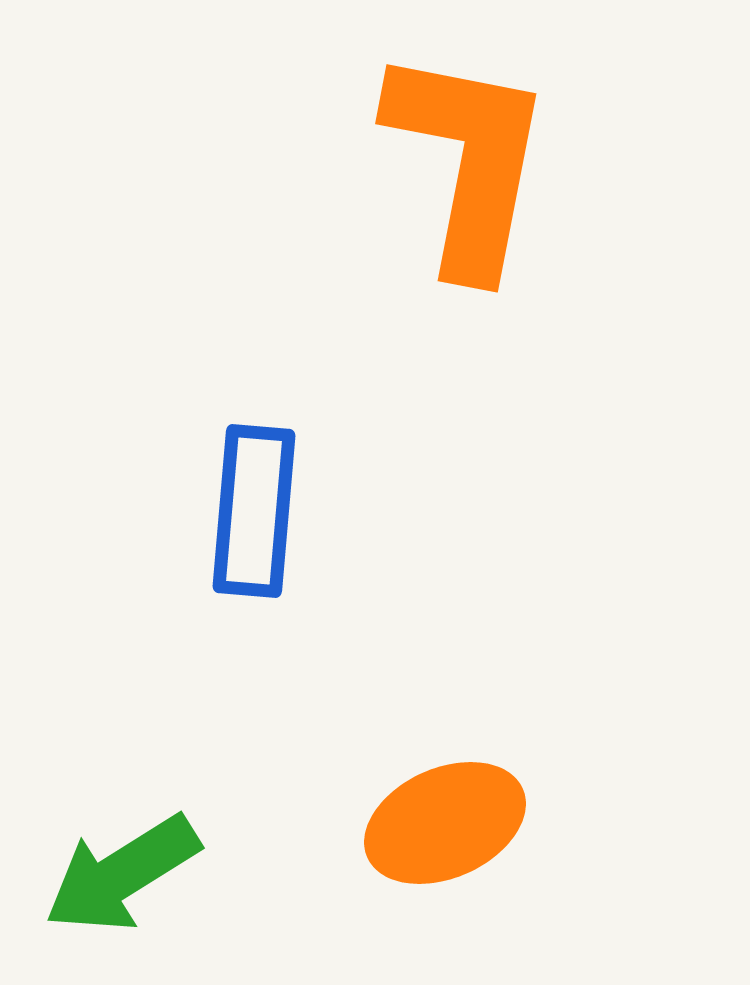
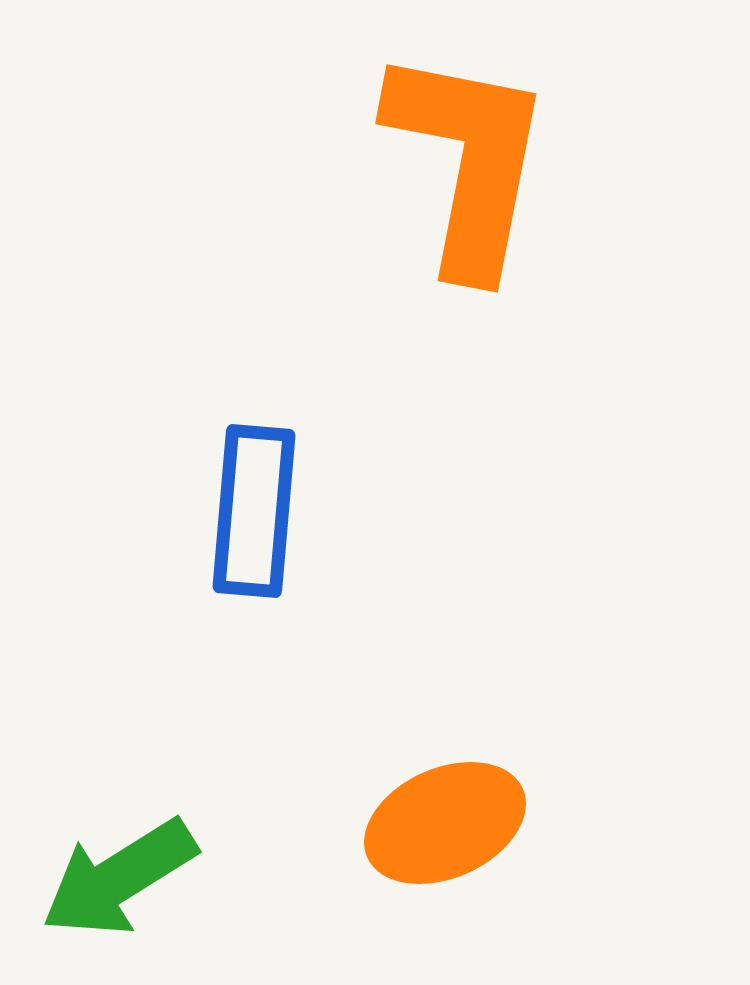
green arrow: moved 3 px left, 4 px down
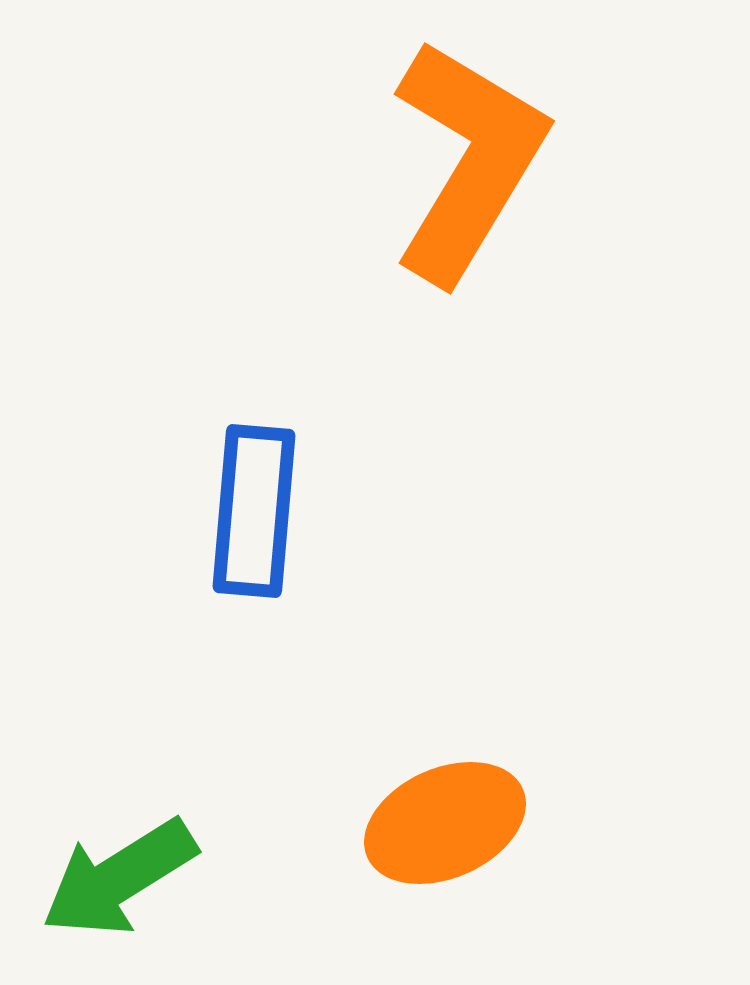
orange L-shape: rotated 20 degrees clockwise
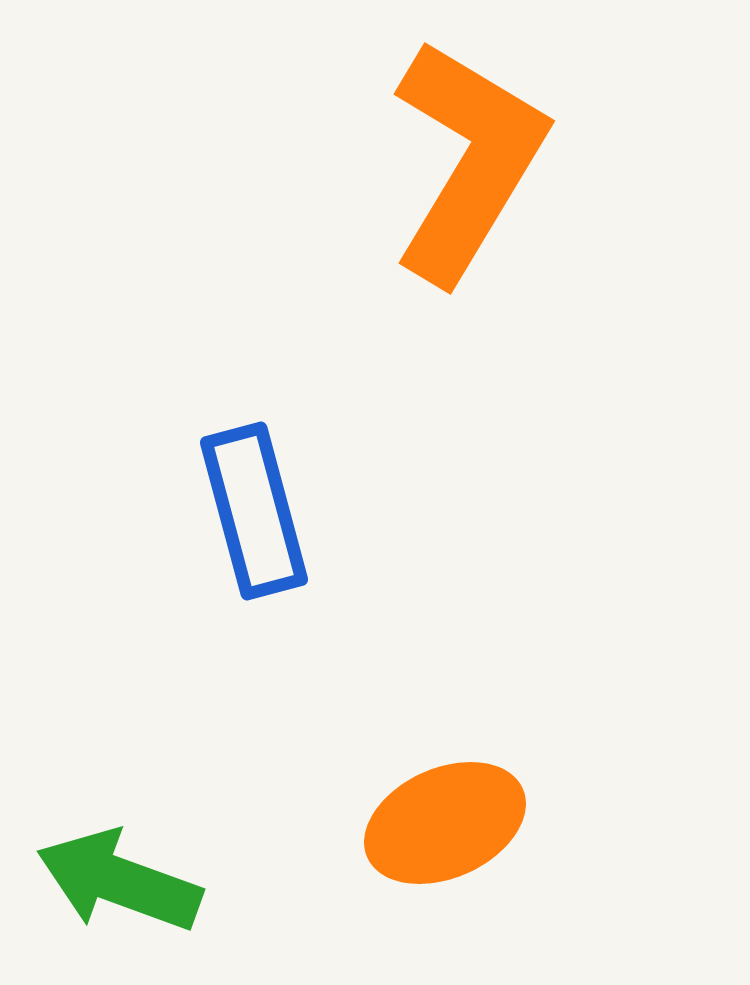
blue rectangle: rotated 20 degrees counterclockwise
green arrow: moved 3 px down; rotated 52 degrees clockwise
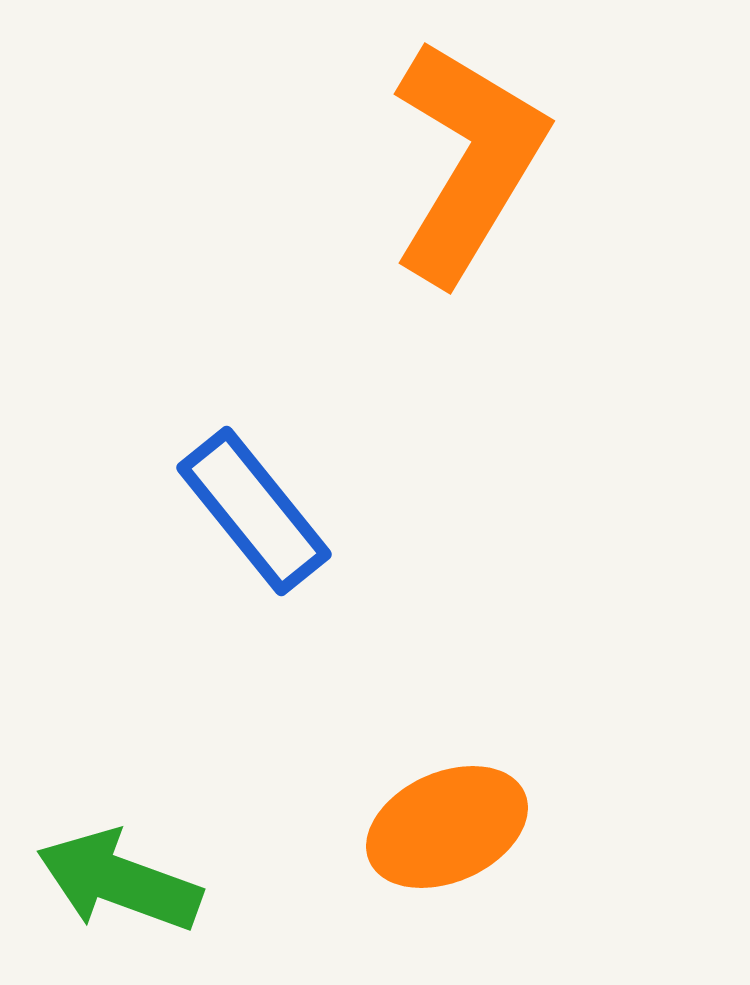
blue rectangle: rotated 24 degrees counterclockwise
orange ellipse: moved 2 px right, 4 px down
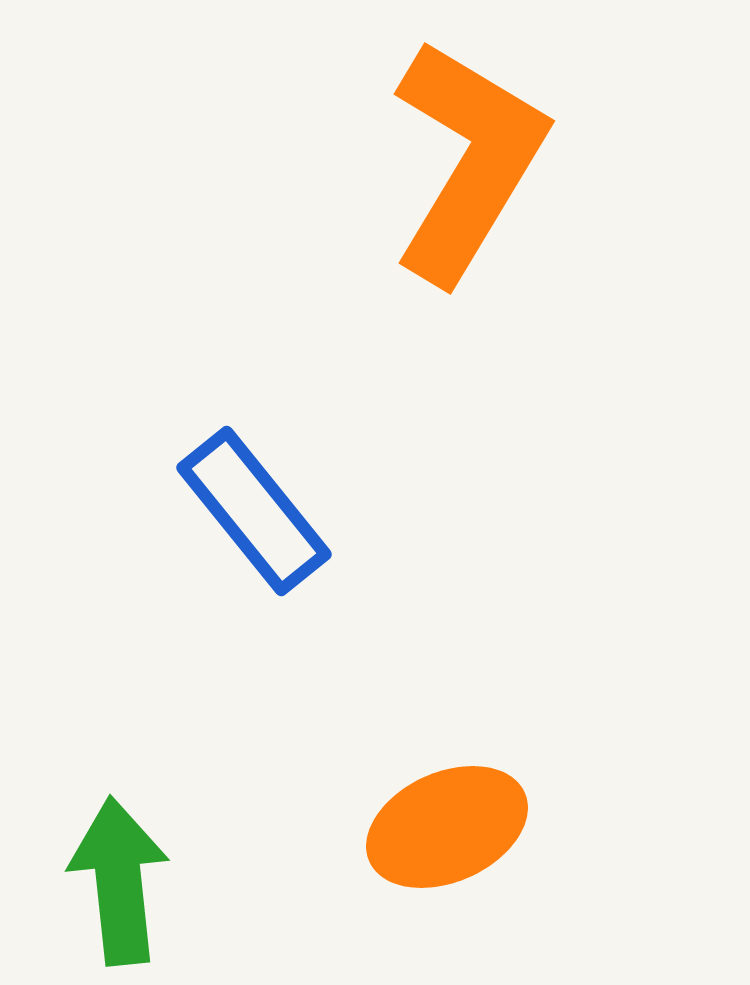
green arrow: rotated 64 degrees clockwise
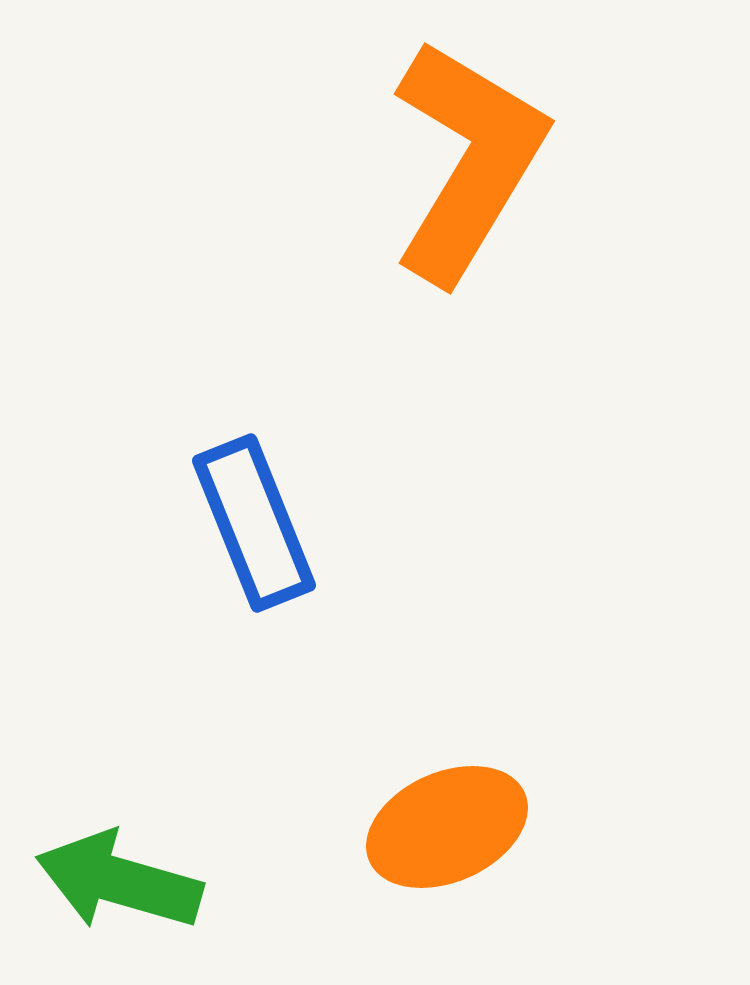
blue rectangle: moved 12 px down; rotated 17 degrees clockwise
green arrow: rotated 68 degrees counterclockwise
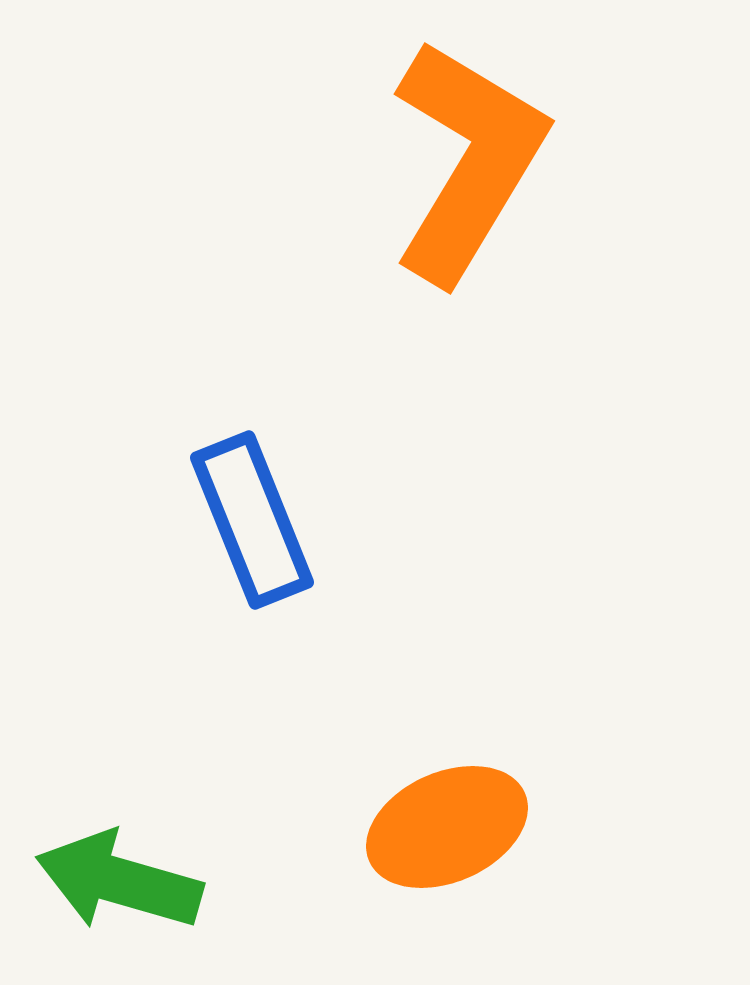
blue rectangle: moved 2 px left, 3 px up
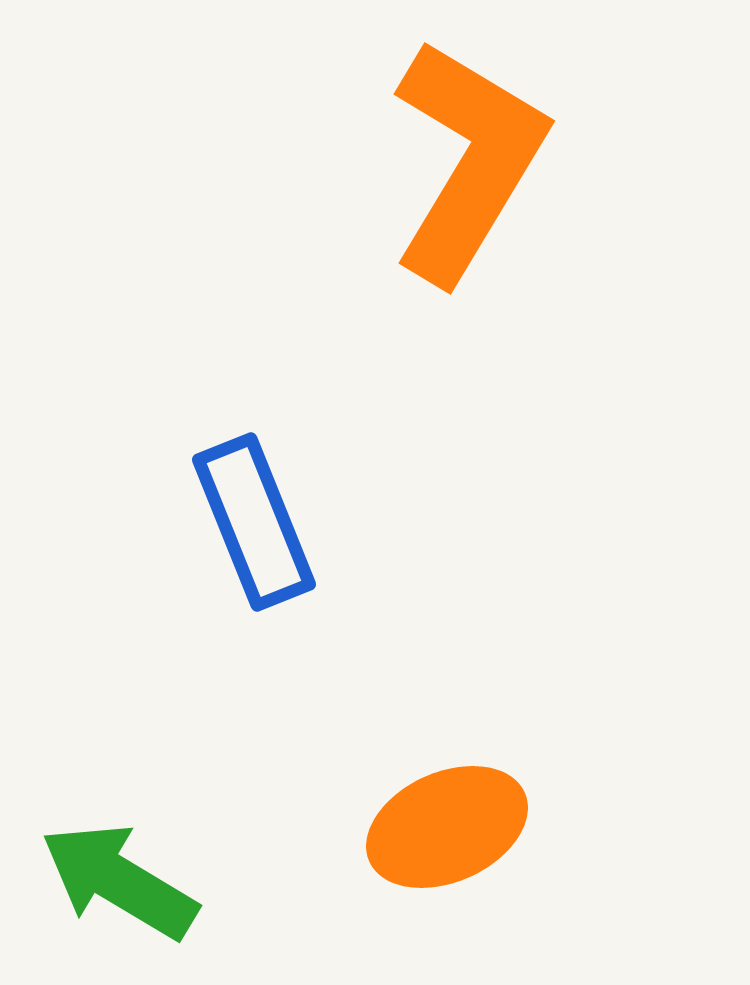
blue rectangle: moved 2 px right, 2 px down
green arrow: rotated 15 degrees clockwise
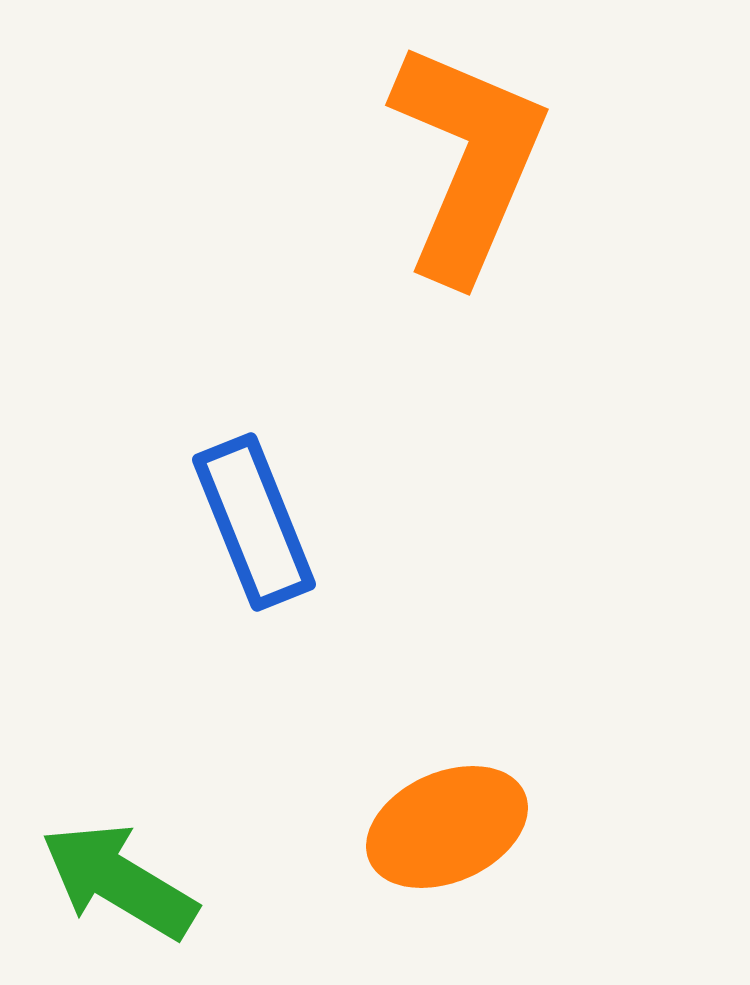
orange L-shape: rotated 8 degrees counterclockwise
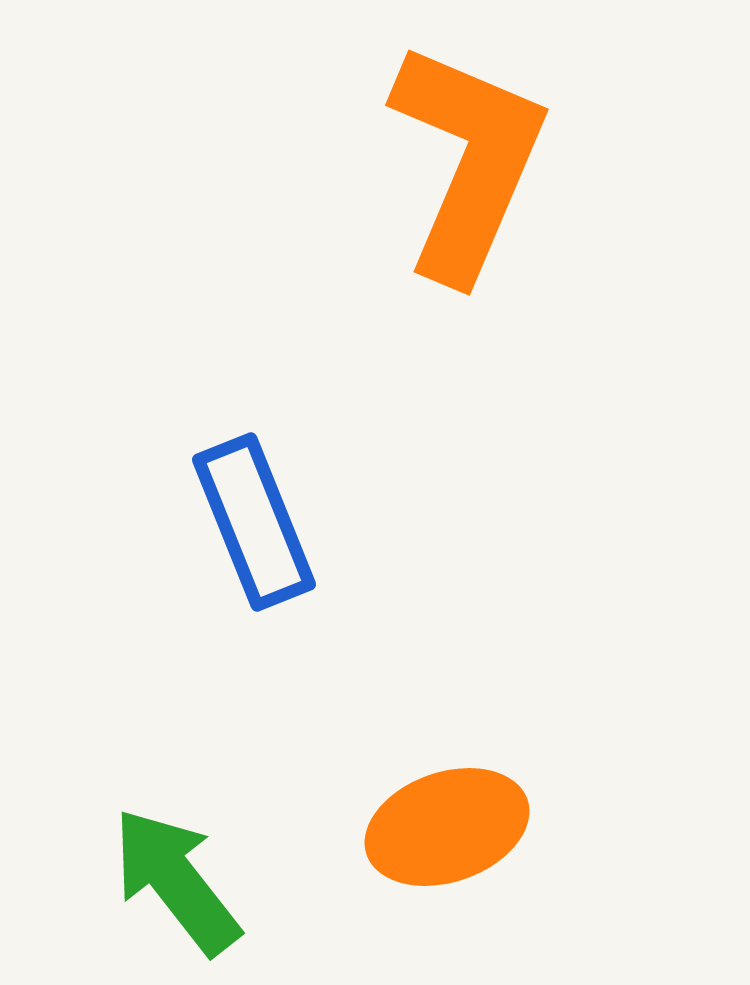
orange ellipse: rotated 5 degrees clockwise
green arrow: moved 57 px right; rotated 21 degrees clockwise
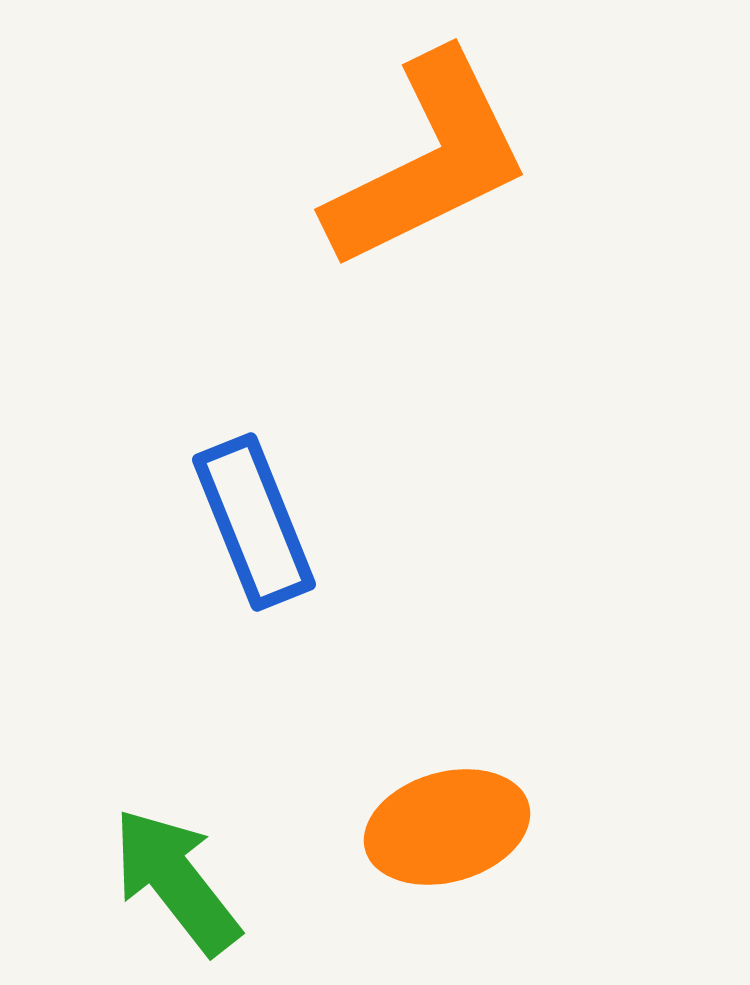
orange L-shape: moved 40 px left; rotated 41 degrees clockwise
orange ellipse: rotated 3 degrees clockwise
